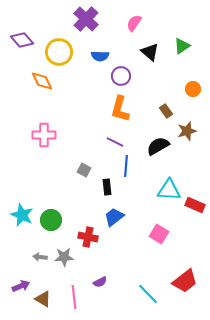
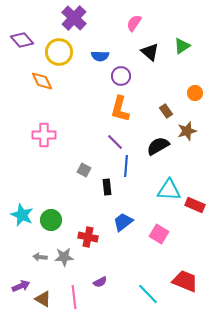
purple cross: moved 12 px left, 1 px up
orange circle: moved 2 px right, 4 px down
purple line: rotated 18 degrees clockwise
blue trapezoid: moved 9 px right, 5 px down
red trapezoid: rotated 120 degrees counterclockwise
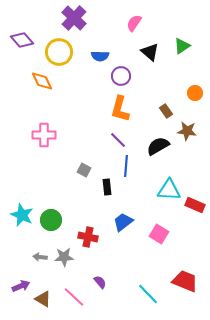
brown star: rotated 24 degrees clockwise
purple line: moved 3 px right, 2 px up
purple semicircle: rotated 104 degrees counterclockwise
pink line: rotated 40 degrees counterclockwise
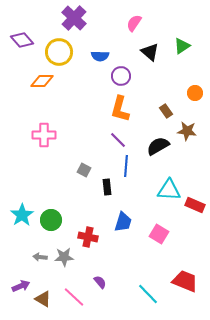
orange diamond: rotated 65 degrees counterclockwise
cyan star: rotated 15 degrees clockwise
blue trapezoid: rotated 145 degrees clockwise
